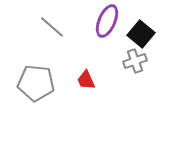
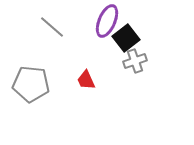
black square: moved 15 px left, 4 px down; rotated 12 degrees clockwise
gray pentagon: moved 5 px left, 1 px down
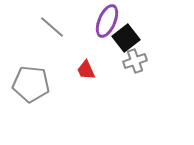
red trapezoid: moved 10 px up
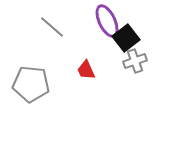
purple ellipse: rotated 48 degrees counterclockwise
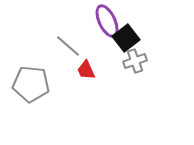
gray line: moved 16 px right, 19 px down
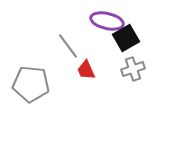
purple ellipse: rotated 52 degrees counterclockwise
black square: rotated 8 degrees clockwise
gray line: rotated 12 degrees clockwise
gray cross: moved 2 px left, 8 px down
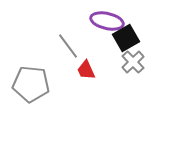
gray cross: moved 7 px up; rotated 25 degrees counterclockwise
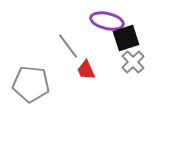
black square: rotated 12 degrees clockwise
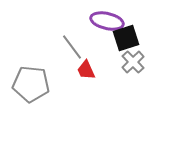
gray line: moved 4 px right, 1 px down
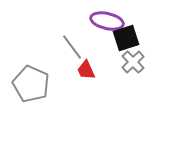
gray pentagon: rotated 18 degrees clockwise
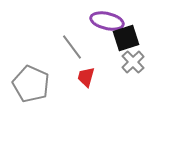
red trapezoid: moved 7 px down; rotated 40 degrees clockwise
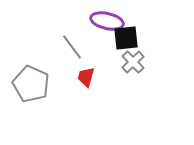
black square: rotated 12 degrees clockwise
